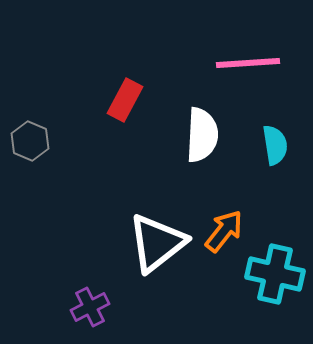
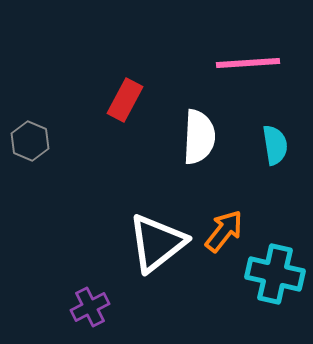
white semicircle: moved 3 px left, 2 px down
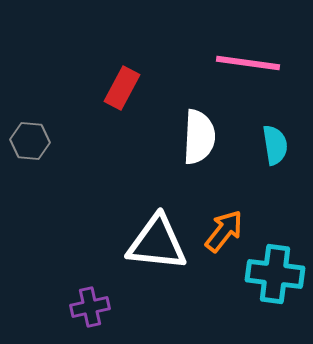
pink line: rotated 12 degrees clockwise
red rectangle: moved 3 px left, 12 px up
gray hexagon: rotated 18 degrees counterclockwise
white triangle: rotated 44 degrees clockwise
cyan cross: rotated 6 degrees counterclockwise
purple cross: rotated 15 degrees clockwise
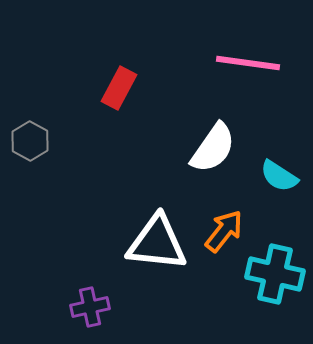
red rectangle: moved 3 px left
white semicircle: moved 14 px right, 11 px down; rotated 32 degrees clockwise
gray hexagon: rotated 24 degrees clockwise
cyan semicircle: moved 4 px right, 31 px down; rotated 132 degrees clockwise
cyan cross: rotated 6 degrees clockwise
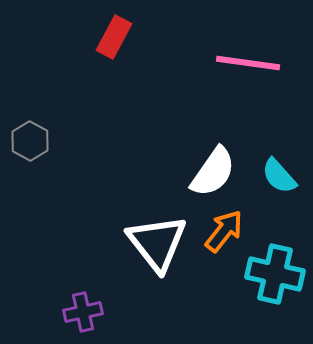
red rectangle: moved 5 px left, 51 px up
white semicircle: moved 24 px down
cyan semicircle: rotated 15 degrees clockwise
white triangle: rotated 46 degrees clockwise
purple cross: moved 7 px left, 5 px down
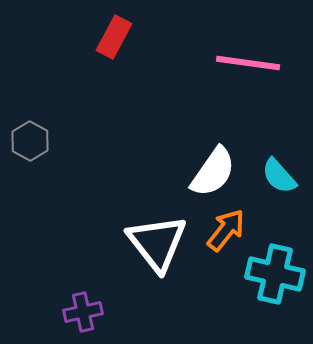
orange arrow: moved 2 px right, 1 px up
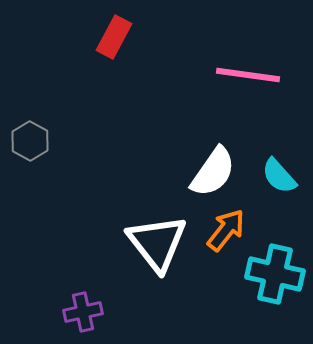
pink line: moved 12 px down
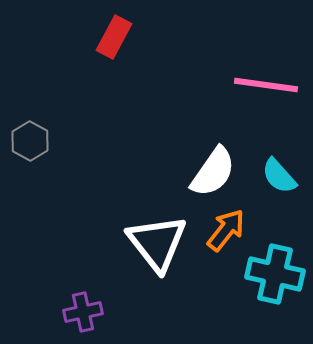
pink line: moved 18 px right, 10 px down
